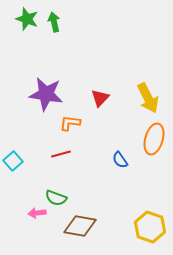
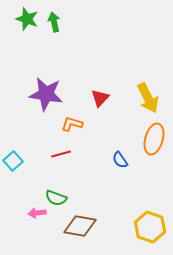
orange L-shape: moved 2 px right, 1 px down; rotated 10 degrees clockwise
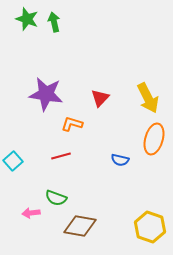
red line: moved 2 px down
blue semicircle: rotated 42 degrees counterclockwise
pink arrow: moved 6 px left
